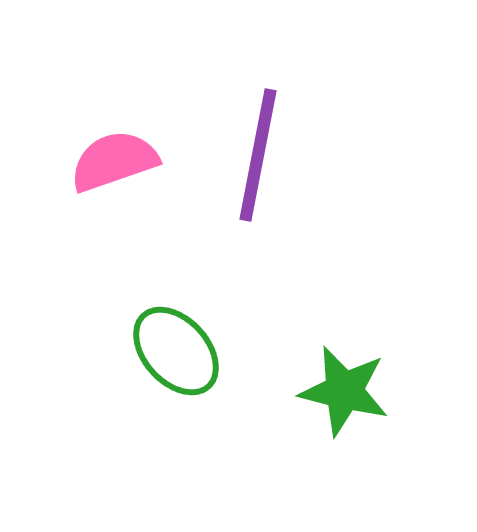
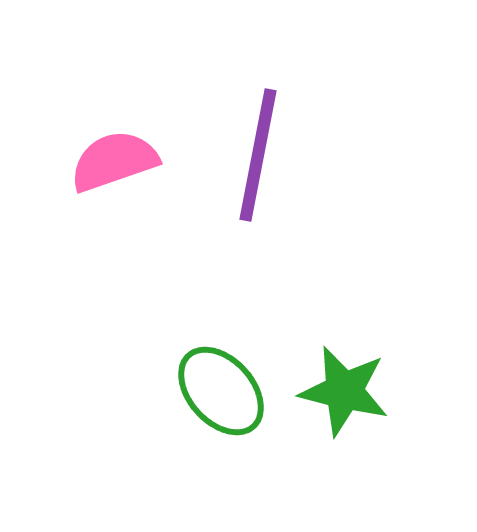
green ellipse: moved 45 px right, 40 px down
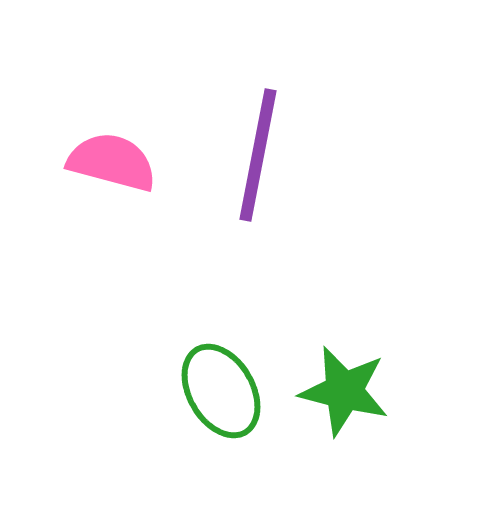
pink semicircle: moved 2 px left, 1 px down; rotated 34 degrees clockwise
green ellipse: rotated 12 degrees clockwise
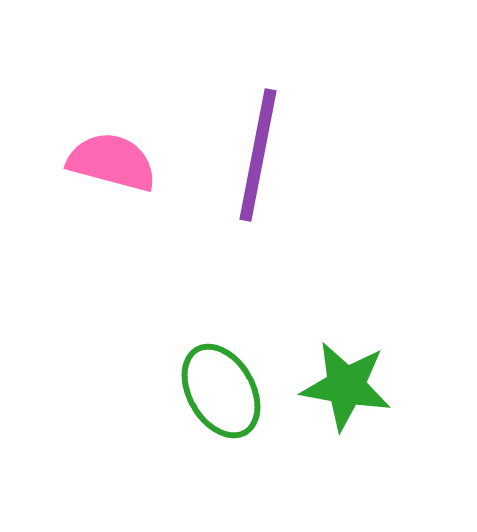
green star: moved 2 px right, 5 px up; rotated 4 degrees counterclockwise
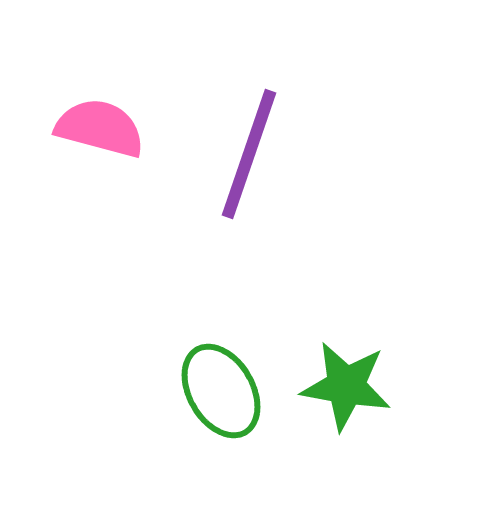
purple line: moved 9 px left, 1 px up; rotated 8 degrees clockwise
pink semicircle: moved 12 px left, 34 px up
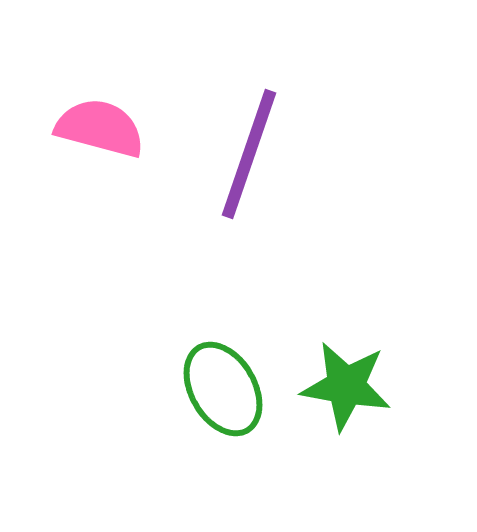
green ellipse: moved 2 px right, 2 px up
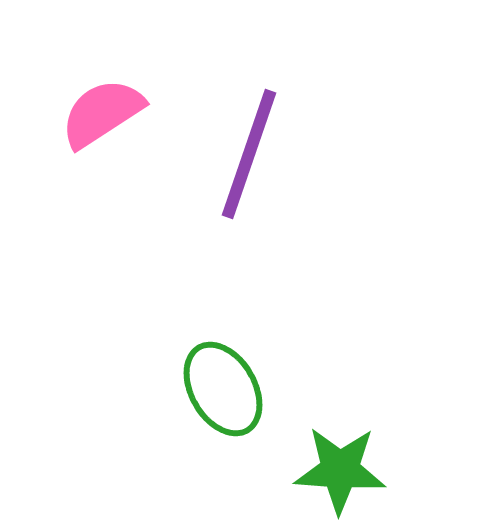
pink semicircle: moved 2 px right, 15 px up; rotated 48 degrees counterclockwise
green star: moved 6 px left, 84 px down; rotated 6 degrees counterclockwise
